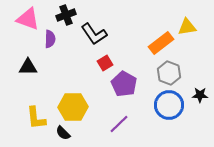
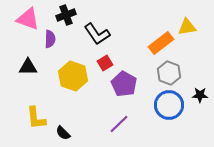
black L-shape: moved 3 px right
yellow hexagon: moved 31 px up; rotated 20 degrees clockwise
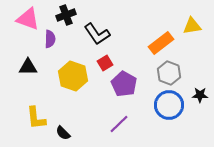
yellow triangle: moved 5 px right, 1 px up
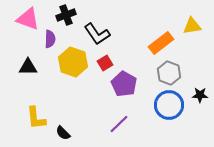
yellow hexagon: moved 14 px up
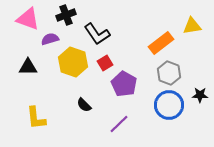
purple semicircle: rotated 108 degrees counterclockwise
black semicircle: moved 21 px right, 28 px up
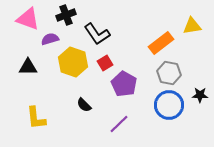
gray hexagon: rotated 10 degrees counterclockwise
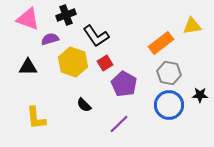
black L-shape: moved 1 px left, 2 px down
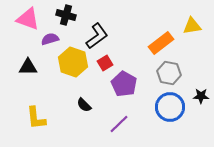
black cross: rotated 36 degrees clockwise
black L-shape: moved 1 px right; rotated 92 degrees counterclockwise
black star: moved 1 px right, 1 px down
blue circle: moved 1 px right, 2 px down
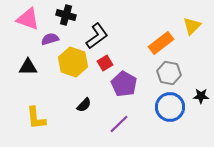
yellow triangle: rotated 36 degrees counterclockwise
black semicircle: rotated 91 degrees counterclockwise
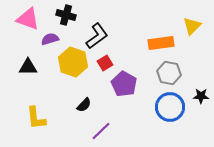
orange rectangle: rotated 30 degrees clockwise
purple line: moved 18 px left, 7 px down
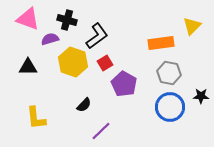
black cross: moved 1 px right, 5 px down
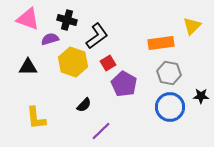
red square: moved 3 px right
